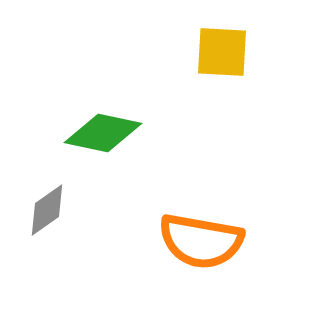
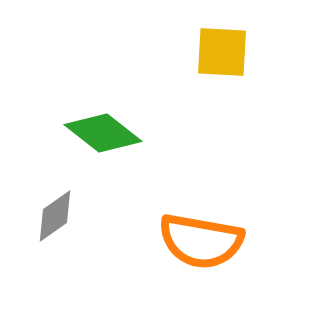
green diamond: rotated 26 degrees clockwise
gray diamond: moved 8 px right, 6 px down
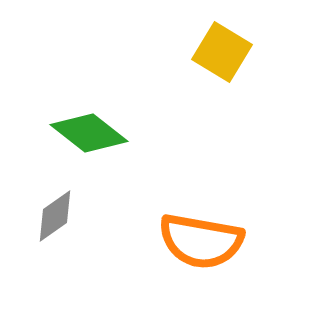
yellow square: rotated 28 degrees clockwise
green diamond: moved 14 px left
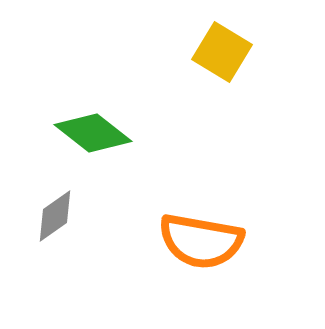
green diamond: moved 4 px right
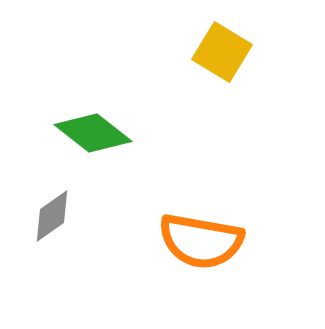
gray diamond: moved 3 px left
